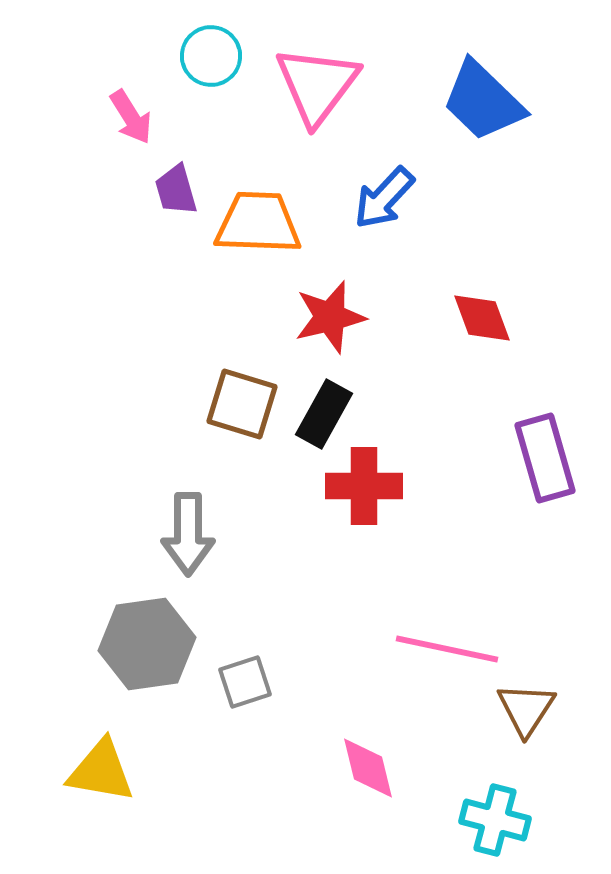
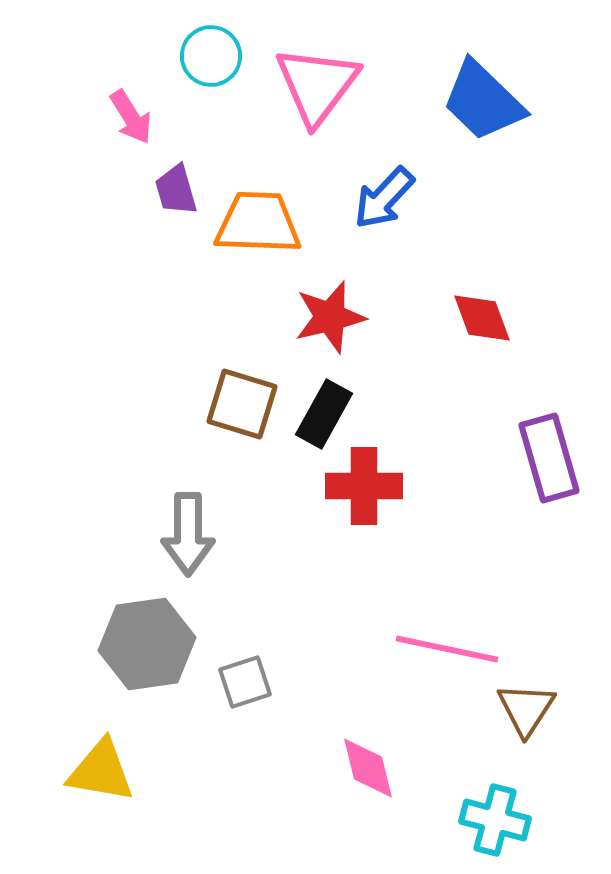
purple rectangle: moved 4 px right
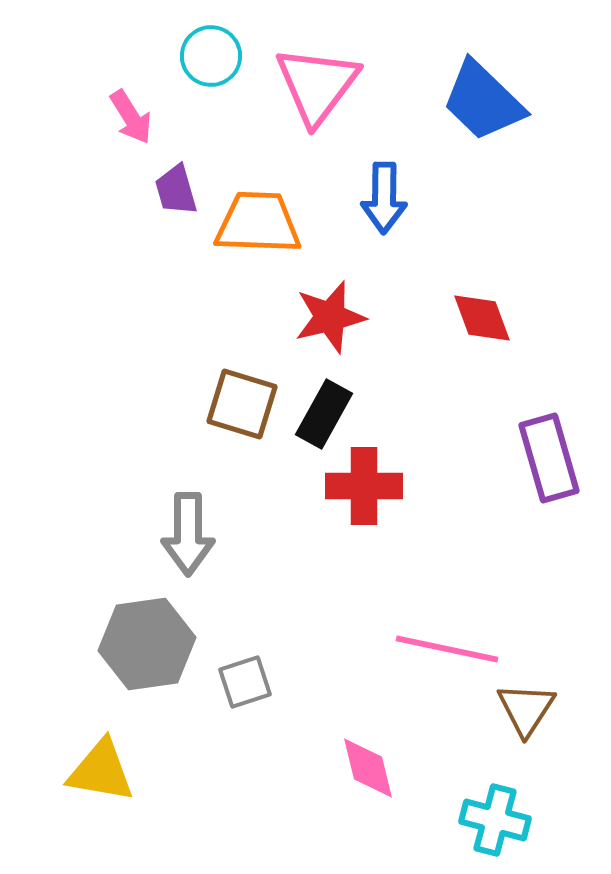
blue arrow: rotated 42 degrees counterclockwise
